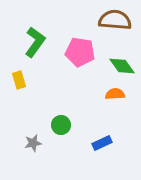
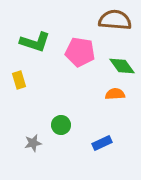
green L-shape: rotated 72 degrees clockwise
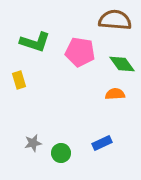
green diamond: moved 2 px up
green circle: moved 28 px down
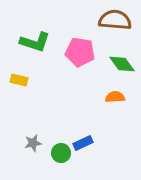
yellow rectangle: rotated 60 degrees counterclockwise
orange semicircle: moved 3 px down
blue rectangle: moved 19 px left
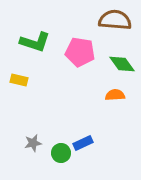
orange semicircle: moved 2 px up
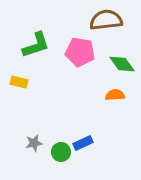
brown semicircle: moved 9 px left; rotated 12 degrees counterclockwise
green L-shape: moved 1 px right, 3 px down; rotated 36 degrees counterclockwise
yellow rectangle: moved 2 px down
gray star: moved 1 px right
green circle: moved 1 px up
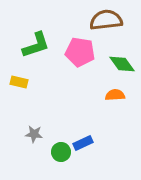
gray star: moved 9 px up; rotated 18 degrees clockwise
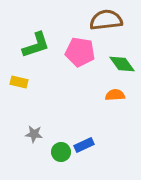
blue rectangle: moved 1 px right, 2 px down
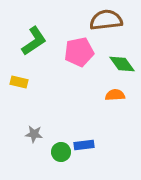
green L-shape: moved 2 px left, 4 px up; rotated 16 degrees counterclockwise
pink pentagon: moved 1 px left; rotated 20 degrees counterclockwise
blue rectangle: rotated 18 degrees clockwise
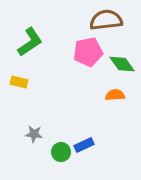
green L-shape: moved 4 px left, 1 px down
pink pentagon: moved 9 px right
blue rectangle: rotated 18 degrees counterclockwise
